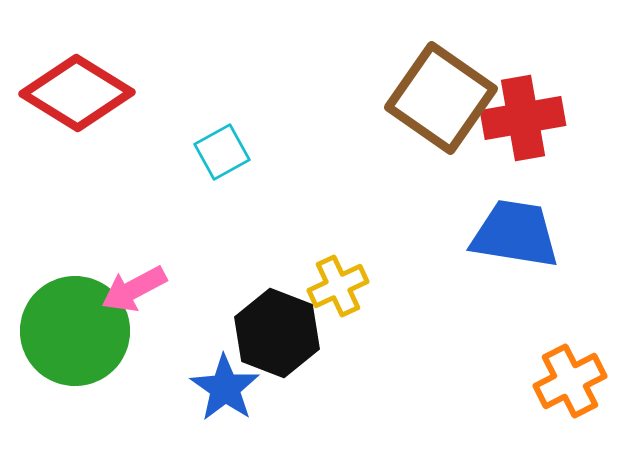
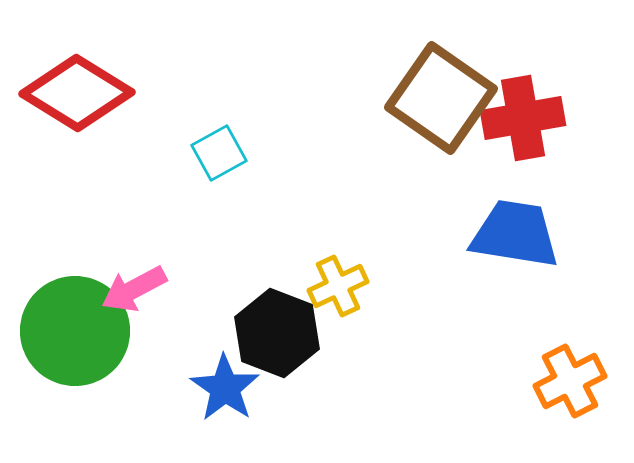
cyan square: moved 3 px left, 1 px down
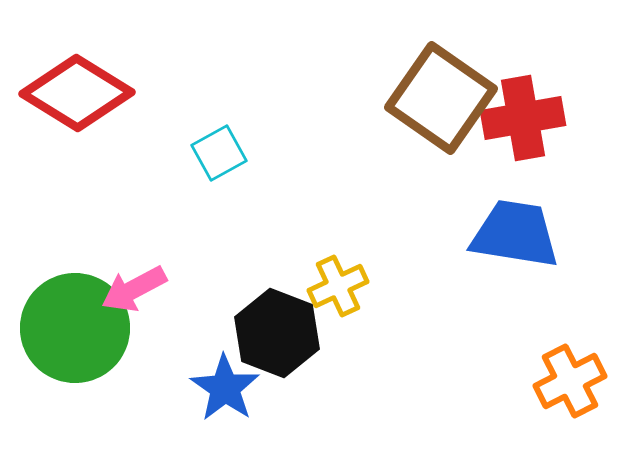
green circle: moved 3 px up
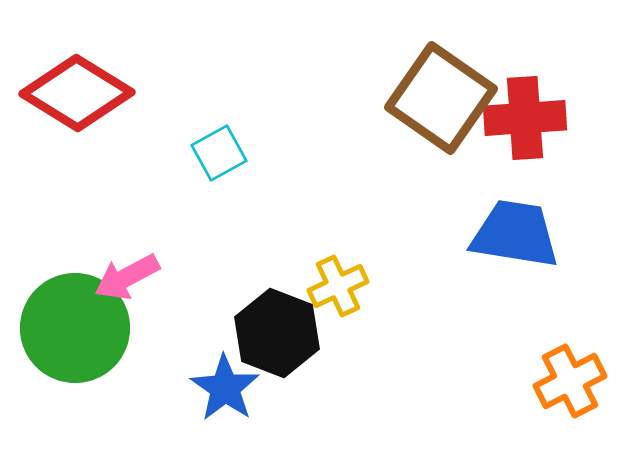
red cross: moved 2 px right; rotated 6 degrees clockwise
pink arrow: moved 7 px left, 12 px up
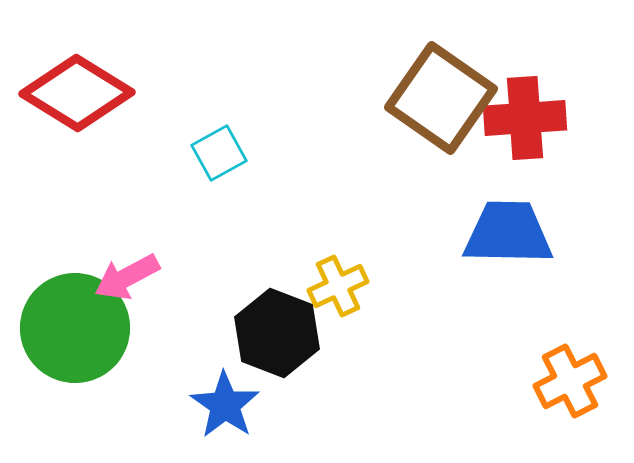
blue trapezoid: moved 7 px left, 1 px up; rotated 8 degrees counterclockwise
blue star: moved 17 px down
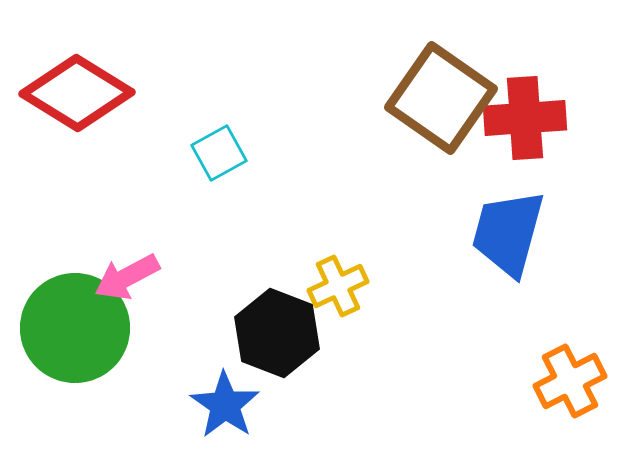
blue trapezoid: rotated 76 degrees counterclockwise
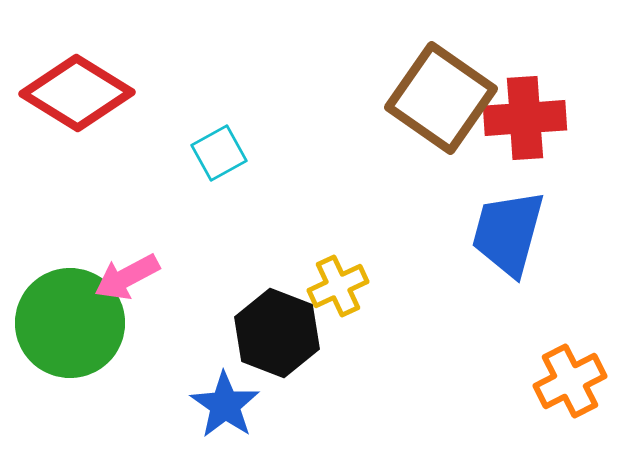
green circle: moved 5 px left, 5 px up
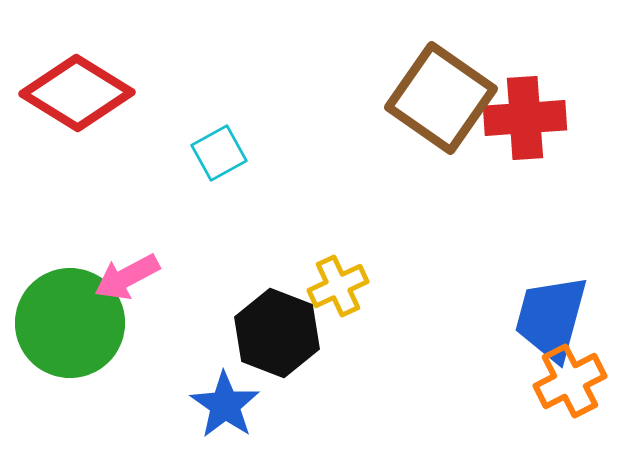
blue trapezoid: moved 43 px right, 85 px down
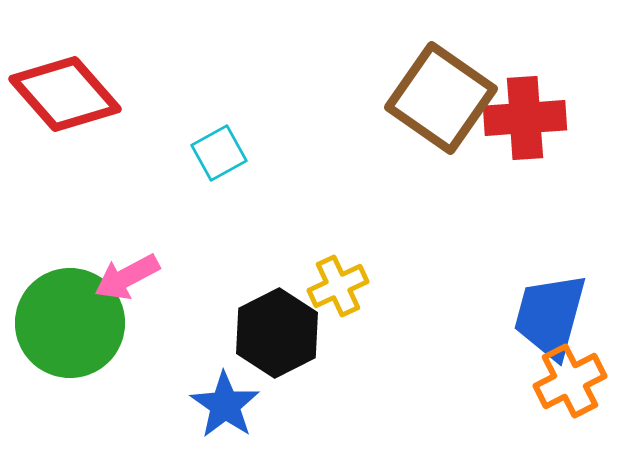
red diamond: moved 12 px left, 1 px down; rotated 17 degrees clockwise
blue trapezoid: moved 1 px left, 2 px up
black hexagon: rotated 12 degrees clockwise
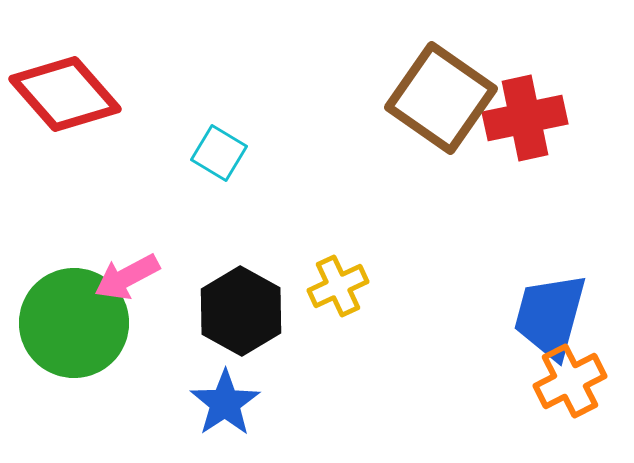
red cross: rotated 8 degrees counterclockwise
cyan square: rotated 30 degrees counterclockwise
green circle: moved 4 px right
black hexagon: moved 36 px left, 22 px up; rotated 4 degrees counterclockwise
blue star: moved 2 px up; rotated 4 degrees clockwise
